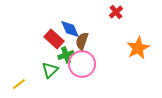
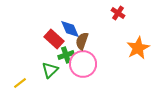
red cross: moved 2 px right, 1 px down; rotated 16 degrees counterclockwise
pink circle: moved 1 px right
yellow line: moved 1 px right, 1 px up
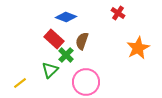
blue diamond: moved 4 px left, 12 px up; rotated 45 degrees counterclockwise
green cross: rotated 28 degrees counterclockwise
pink circle: moved 3 px right, 18 px down
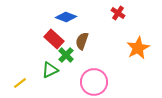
green triangle: rotated 18 degrees clockwise
pink circle: moved 8 px right
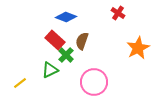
red rectangle: moved 1 px right, 1 px down
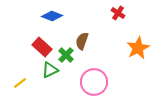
blue diamond: moved 14 px left, 1 px up
red rectangle: moved 13 px left, 7 px down
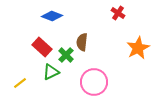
brown semicircle: moved 1 px down; rotated 12 degrees counterclockwise
green triangle: moved 1 px right, 2 px down
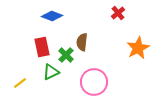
red cross: rotated 16 degrees clockwise
red rectangle: rotated 36 degrees clockwise
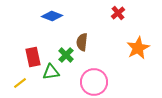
red rectangle: moved 9 px left, 10 px down
green triangle: rotated 18 degrees clockwise
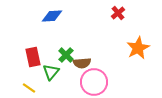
blue diamond: rotated 25 degrees counterclockwise
brown semicircle: moved 21 px down; rotated 102 degrees counterclockwise
green triangle: rotated 42 degrees counterclockwise
yellow line: moved 9 px right, 5 px down; rotated 72 degrees clockwise
